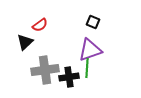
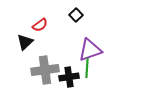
black square: moved 17 px left, 7 px up; rotated 24 degrees clockwise
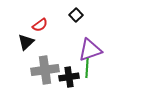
black triangle: moved 1 px right
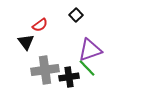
black triangle: rotated 24 degrees counterclockwise
green line: rotated 48 degrees counterclockwise
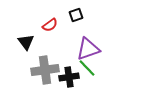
black square: rotated 24 degrees clockwise
red semicircle: moved 10 px right
purple triangle: moved 2 px left, 1 px up
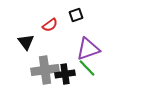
black cross: moved 4 px left, 3 px up
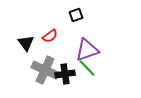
red semicircle: moved 11 px down
black triangle: moved 1 px down
purple triangle: moved 1 px left, 1 px down
gray cross: rotated 32 degrees clockwise
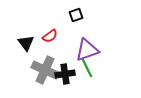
green line: rotated 18 degrees clockwise
